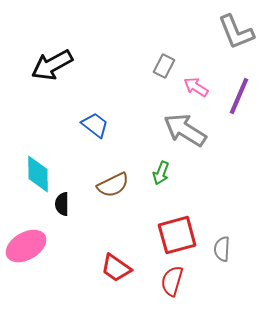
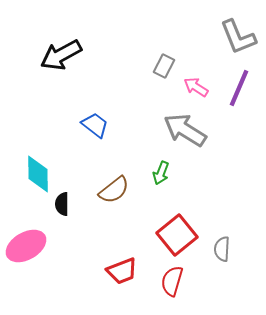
gray L-shape: moved 2 px right, 5 px down
black arrow: moved 9 px right, 10 px up
purple line: moved 8 px up
brown semicircle: moved 1 px right, 5 px down; rotated 12 degrees counterclockwise
red square: rotated 24 degrees counterclockwise
red trapezoid: moved 6 px right, 3 px down; rotated 56 degrees counterclockwise
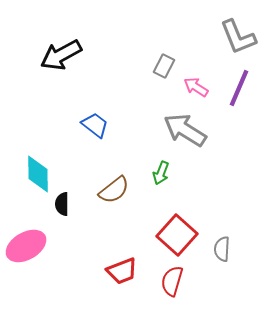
red square: rotated 9 degrees counterclockwise
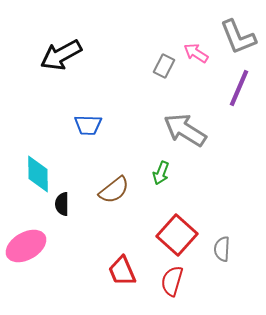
pink arrow: moved 34 px up
blue trapezoid: moved 7 px left; rotated 144 degrees clockwise
red trapezoid: rotated 88 degrees clockwise
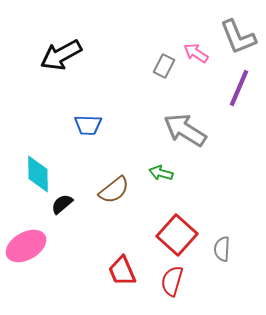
green arrow: rotated 85 degrees clockwise
black semicircle: rotated 50 degrees clockwise
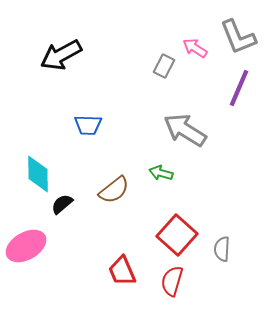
pink arrow: moved 1 px left, 5 px up
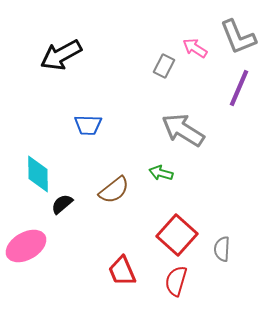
gray arrow: moved 2 px left
red semicircle: moved 4 px right
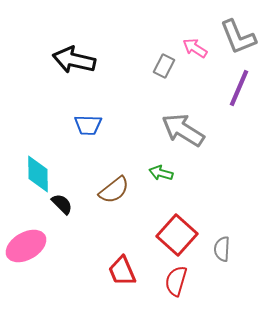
black arrow: moved 13 px right, 5 px down; rotated 42 degrees clockwise
black semicircle: rotated 85 degrees clockwise
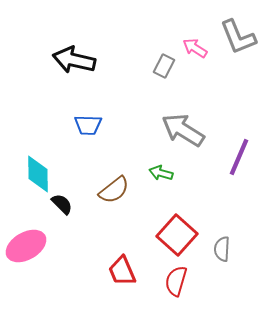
purple line: moved 69 px down
